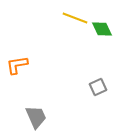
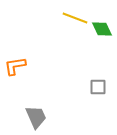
orange L-shape: moved 2 px left, 1 px down
gray square: rotated 24 degrees clockwise
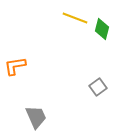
green diamond: rotated 40 degrees clockwise
gray square: rotated 36 degrees counterclockwise
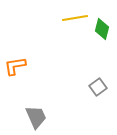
yellow line: rotated 30 degrees counterclockwise
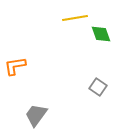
green diamond: moved 1 px left, 5 px down; rotated 35 degrees counterclockwise
gray square: rotated 18 degrees counterclockwise
gray trapezoid: moved 2 px up; rotated 120 degrees counterclockwise
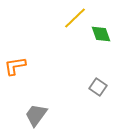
yellow line: rotated 35 degrees counterclockwise
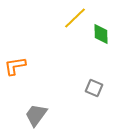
green diamond: rotated 20 degrees clockwise
gray square: moved 4 px left, 1 px down; rotated 12 degrees counterclockwise
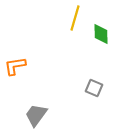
yellow line: rotated 30 degrees counterclockwise
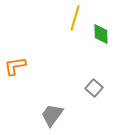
gray square: rotated 18 degrees clockwise
gray trapezoid: moved 16 px right
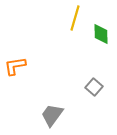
gray square: moved 1 px up
